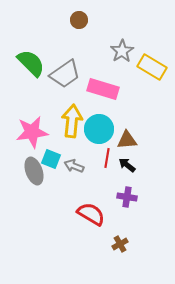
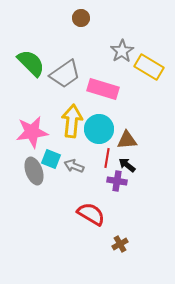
brown circle: moved 2 px right, 2 px up
yellow rectangle: moved 3 px left
purple cross: moved 10 px left, 16 px up
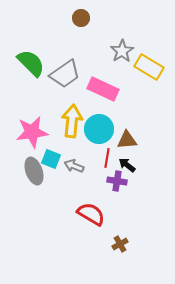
pink rectangle: rotated 8 degrees clockwise
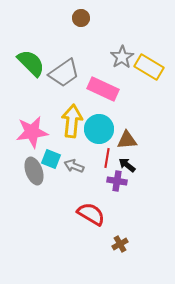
gray star: moved 6 px down
gray trapezoid: moved 1 px left, 1 px up
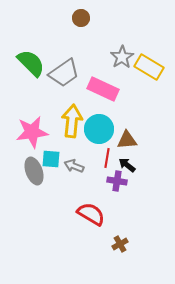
cyan square: rotated 18 degrees counterclockwise
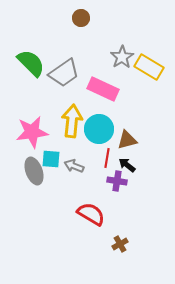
brown triangle: rotated 10 degrees counterclockwise
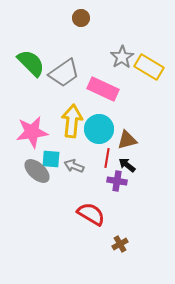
gray ellipse: moved 3 px right; rotated 28 degrees counterclockwise
